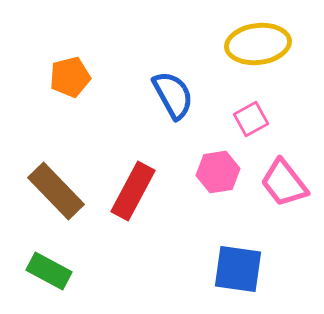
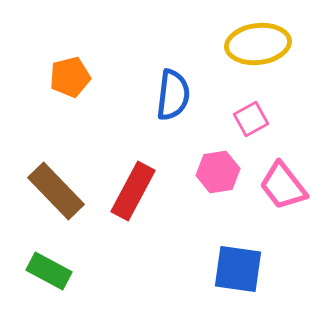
blue semicircle: rotated 36 degrees clockwise
pink trapezoid: moved 1 px left, 3 px down
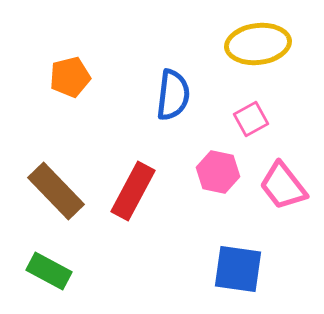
pink hexagon: rotated 21 degrees clockwise
